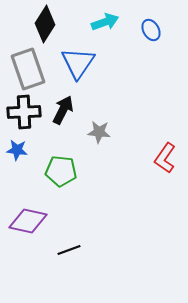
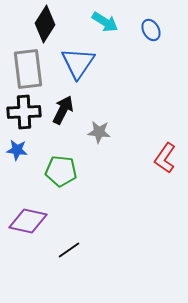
cyan arrow: rotated 52 degrees clockwise
gray rectangle: rotated 12 degrees clockwise
black line: rotated 15 degrees counterclockwise
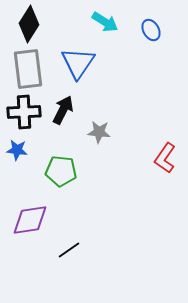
black diamond: moved 16 px left
purple diamond: moved 2 px right, 1 px up; rotated 21 degrees counterclockwise
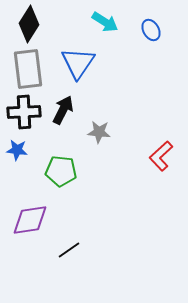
red L-shape: moved 4 px left, 2 px up; rotated 12 degrees clockwise
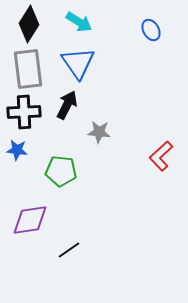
cyan arrow: moved 26 px left
blue triangle: rotated 9 degrees counterclockwise
black arrow: moved 4 px right, 5 px up
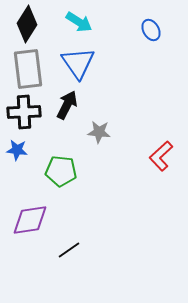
black diamond: moved 2 px left
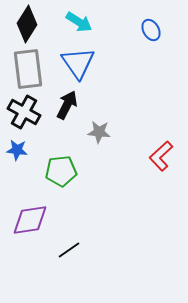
black cross: rotated 32 degrees clockwise
green pentagon: rotated 12 degrees counterclockwise
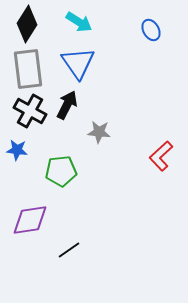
black cross: moved 6 px right, 1 px up
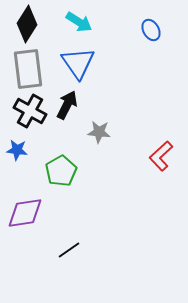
green pentagon: rotated 24 degrees counterclockwise
purple diamond: moved 5 px left, 7 px up
